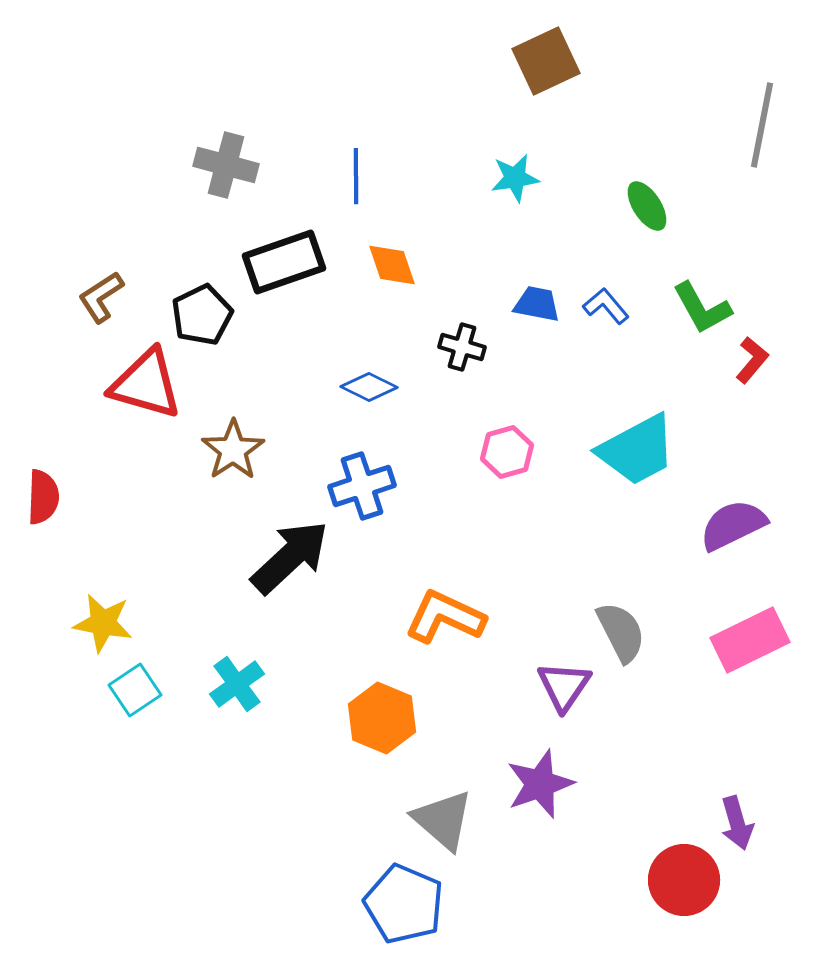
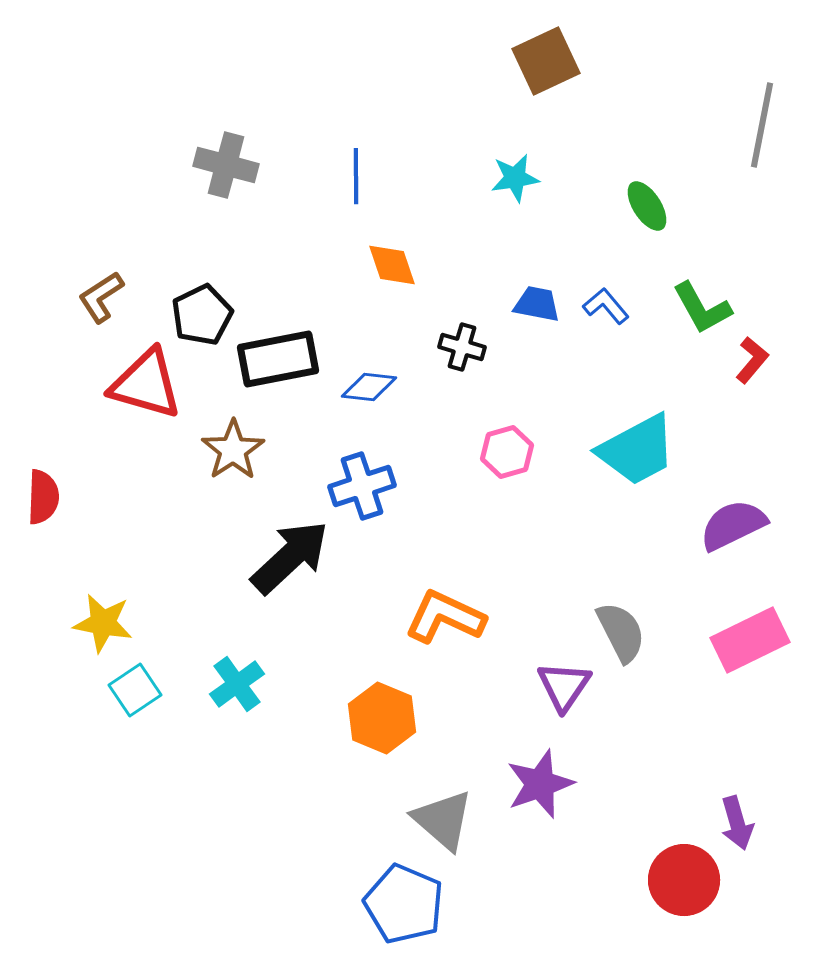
black rectangle: moved 6 px left, 97 px down; rotated 8 degrees clockwise
blue diamond: rotated 20 degrees counterclockwise
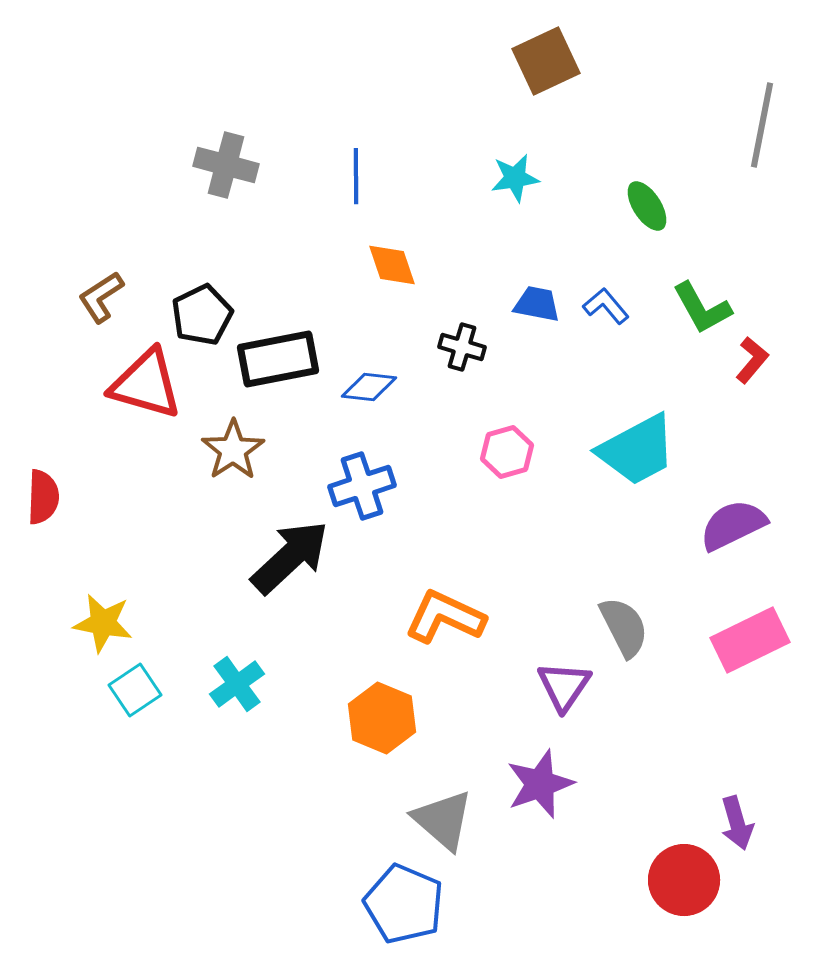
gray semicircle: moved 3 px right, 5 px up
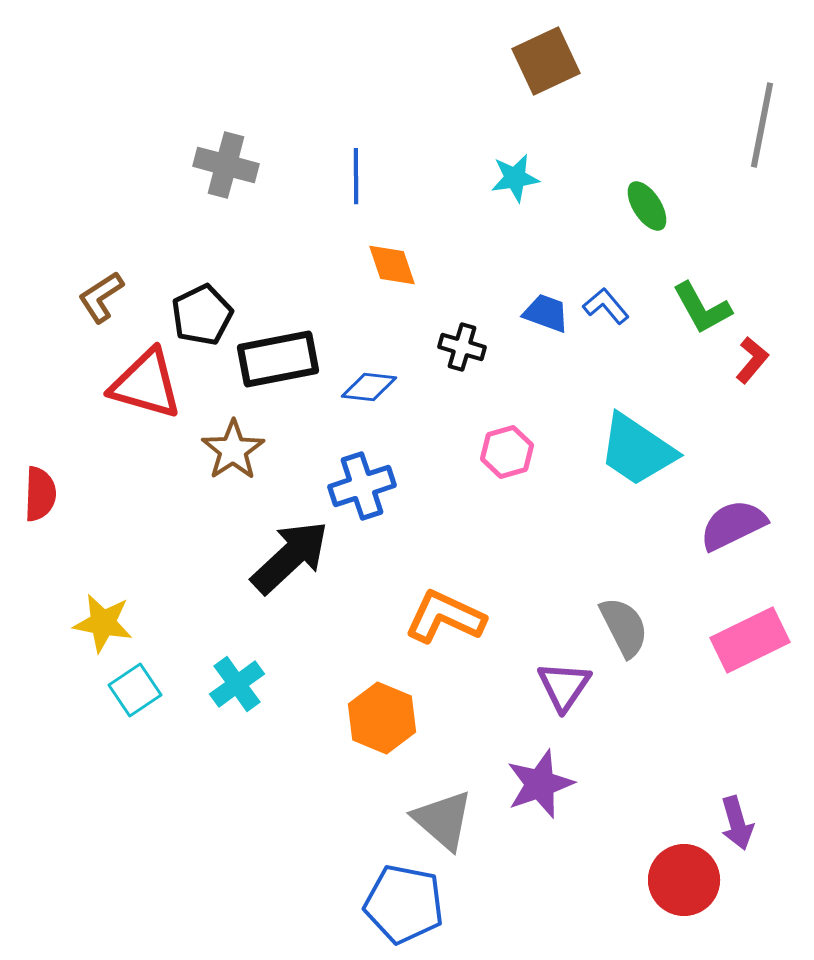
blue trapezoid: moved 9 px right, 9 px down; rotated 9 degrees clockwise
cyan trapezoid: rotated 62 degrees clockwise
red semicircle: moved 3 px left, 3 px up
blue pentagon: rotated 12 degrees counterclockwise
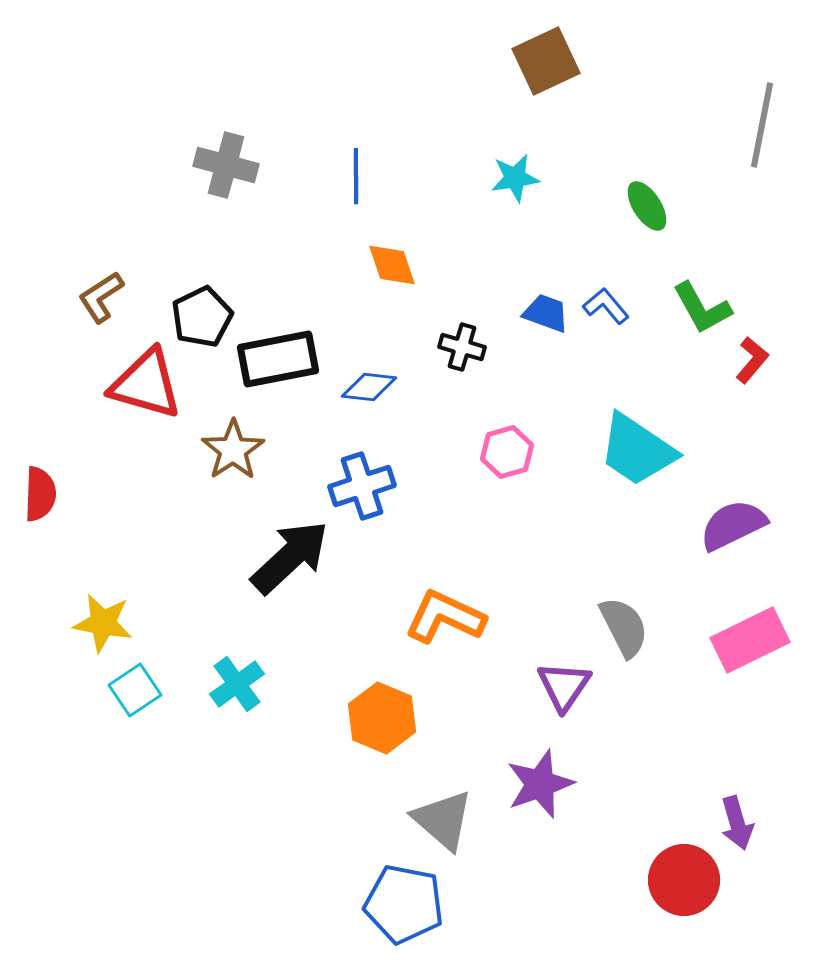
black pentagon: moved 2 px down
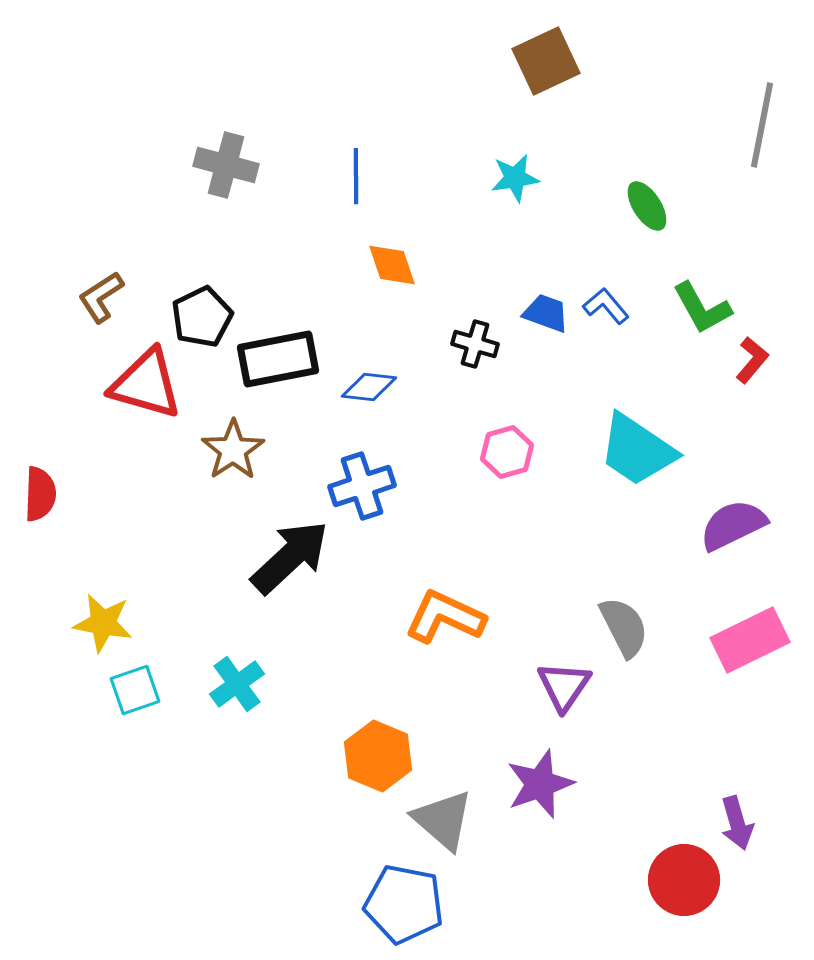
black cross: moved 13 px right, 3 px up
cyan square: rotated 15 degrees clockwise
orange hexagon: moved 4 px left, 38 px down
